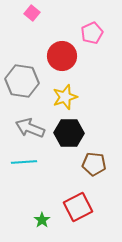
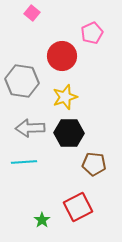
gray arrow: rotated 24 degrees counterclockwise
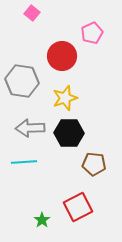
yellow star: moved 1 px down
